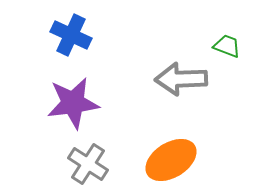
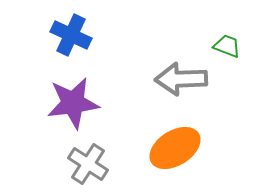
orange ellipse: moved 4 px right, 12 px up
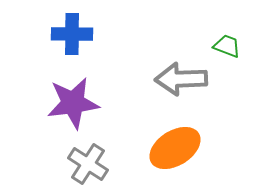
blue cross: moved 1 px right, 1 px up; rotated 24 degrees counterclockwise
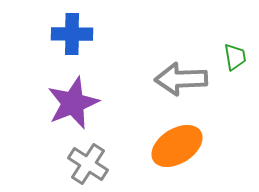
green trapezoid: moved 8 px right, 11 px down; rotated 60 degrees clockwise
purple star: rotated 14 degrees counterclockwise
orange ellipse: moved 2 px right, 2 px up
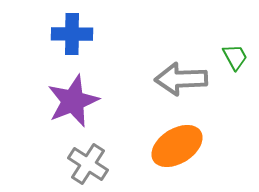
green trapezoid: rotated 20 degrees counterclockwise
purple star: moved 2 px up
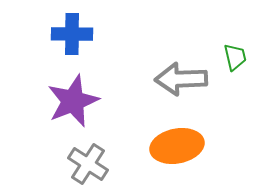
green trapezoid: rotated 16 degrees clockwise
orange ellipse: rotated 21 degrees clockwise
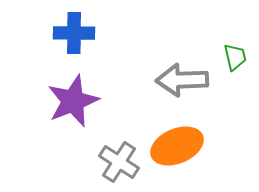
blue cross: moved 2 px right, 1 px up
gray arrow: moved 1 px right, 1 px down
orange ellipse: rotated 12 degrees counterclockwise
gray cross: moved 31 px right, 2 px up
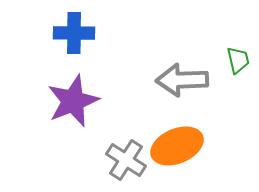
green trapezoid: moved 3 px right, 3 px down
gray cross: moved 7 px right, 2 px up
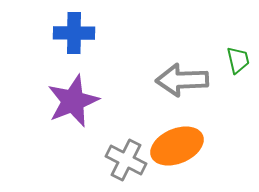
gray cross: rotated 6 degrees counterclockwise
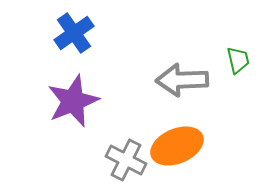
blue cross: rotated 36 degrees counterclockwise
